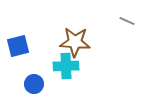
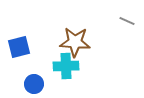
blue square: moved 1 px right, 1 px down
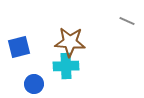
brown star: moved 5 px left
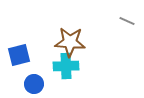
blue square: moved 8 px down
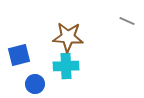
brown star: moved 2 px left, 5 px up
blue circle: moved 1 px right
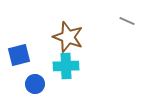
brown star: rotated 16 degrees clockwise
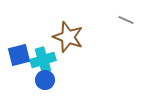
gray line: moved 1 px left, 1 px up
cyan cross: moved 23 px left, 6 px up; rotated 15 degrees counterclockwise
blue circle: moved 10 px right, 4 px up
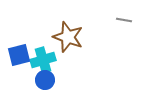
gray line: moved 2 px left; rotated 14 degrees counterclockwise
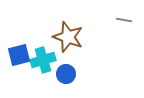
blue circle: moved 21 px right, 6 px up
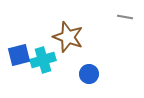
gray line: moved 1 px right, 3 px up
blue circle: moved 23 px right
